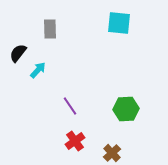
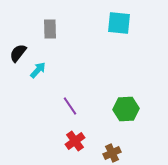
brown cross: rotated 18 degrees clockwise
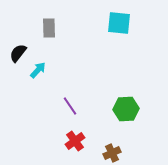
gray rectangle: moved 1 px left, 1 px up
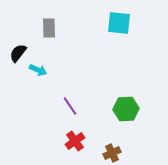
cyan arrow: rotated 72 degrees clockwise
